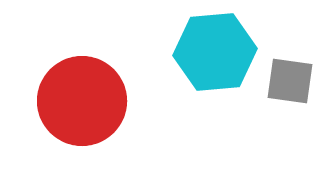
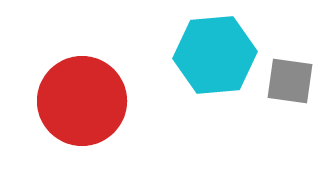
cyan hexagon: moved 3 px down
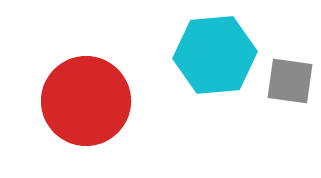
red circle: moved 4 px right
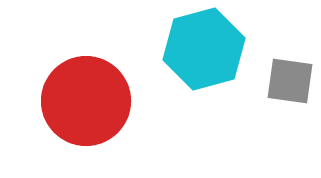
cyan hexagon: moved 11 px left, 6 px up; rotated 10 degrees counterclockwise
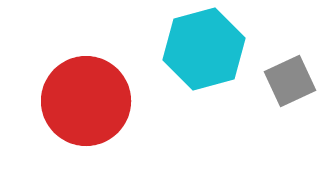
gray square: rotated 33 degrees counterclockwise
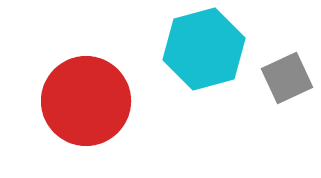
gray square: moved 3 px left, 3 px up
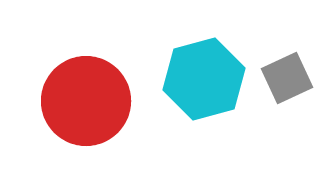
cyan hexagon: moved 30 px down
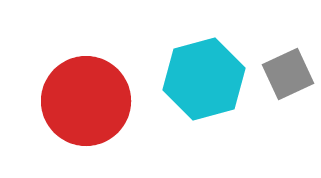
gray square: moved 1 px right, 4 px up
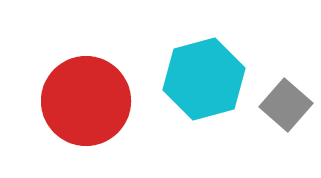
gray square: moved 2 px left, 31 px down; rotated 24 degrees counterclockwise
